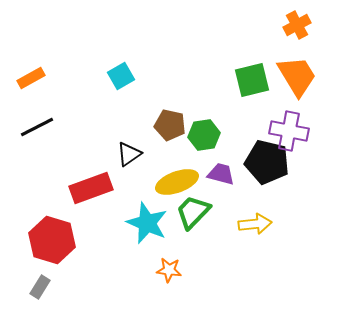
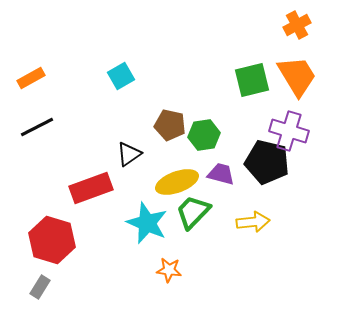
purple cross: rotated 6 degrees clockwise
yellow arrow: moved 2 px left, 2 px up
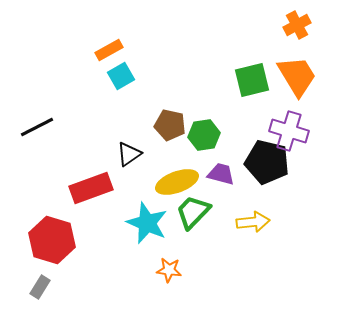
orange rectangle: moved 78 px right, 28 px up
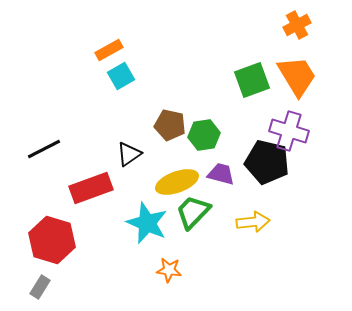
green square: rotated 6 degrees counterclockwise
black line: moved 7 px right, 22 px down
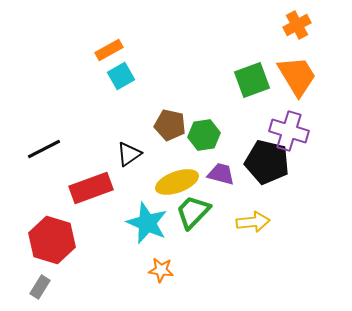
orange star: moved 8 px left
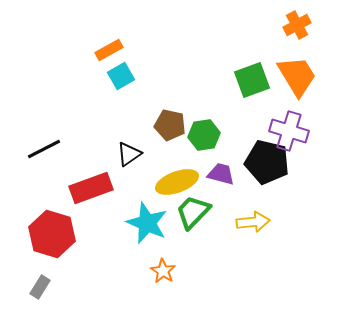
red hexagon: moved 6 px up
orange star: moved 2 px right, 1 px down; rotated 25 degrees clockwise
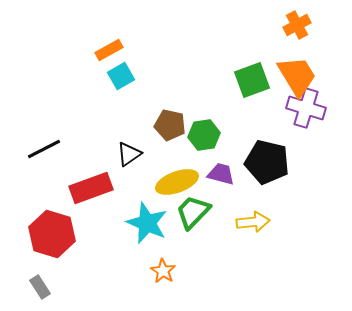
purple cross: moved 17 px right, 23 px up
gray rectangle: rotated 65 degrees counterclockwise
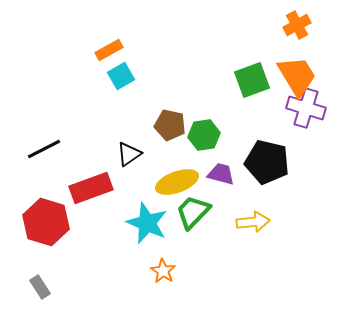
red hexagon: moved 6 px left, 12 px up
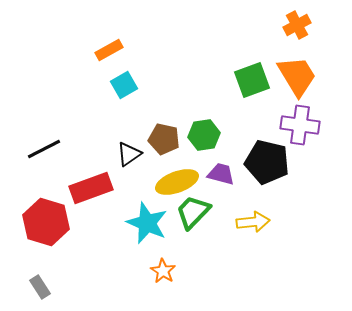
cyan square: moved 3 px right, 9 px down
purple cross: moved 6 px left, 17 px down; rotated 9 degrees counterclockwise
brown pentagon: moved 6 px left, 14 px down
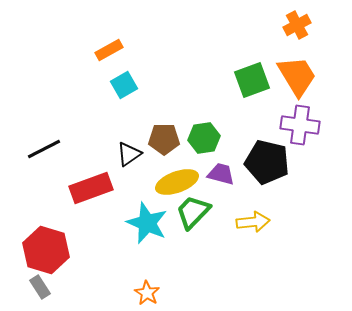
green hexagon: moved 3 px down
brown pentagon: rotated 12 degrees counterclockwise
red hexagon: moved 28 px down
orange star: moved 16 px left, 22 px down
